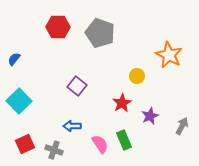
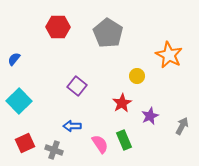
gray pentagon: moved 8 px right; rotated 12 degrees clockwise
red square: moved 1 px up
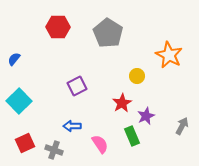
purple square: rotated 24 degrees clockwise
purple star: moved 4 px left
green rectangle: moved 8 px right, 4 px up
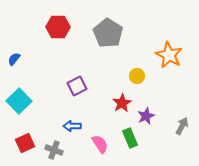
green rectangle: moved 2 px left, 2 px down
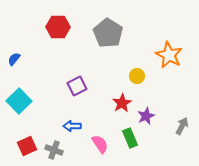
red square: moved 2 px right, 3 px down
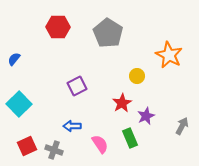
cyan square: moved 3 px down
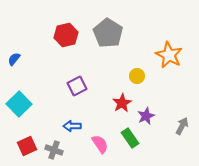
red hexagon: moved 8 px right, 8 px down; rotated 15 degrees counterclockwise
green rectangle: rotated 12 degrees counterclockwise
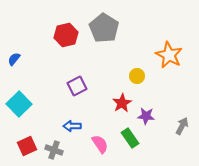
gray pentagon: moved 4 px left, 5 px up
purple star: rotated 30 degrees clockwise
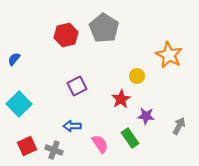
red star: moved 1 px left, 4 px up
gray arrow: moved 3 px left
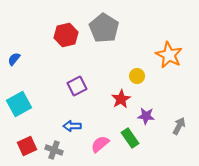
cyan square: rotated 15 degrees clockwise
pink semicircle: rotated 96 degrees counterclockwise
